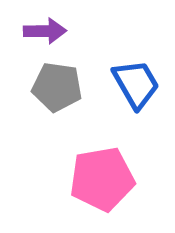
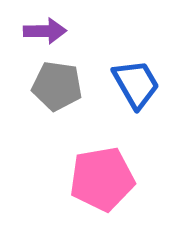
gray pentagon: moved 1 px up
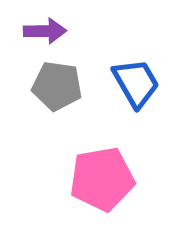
blue trapezoid: moved 1 px up
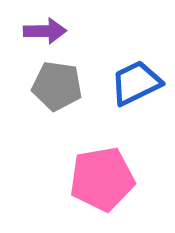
blue trapezoid: rotated 86 degrees counterclockwise
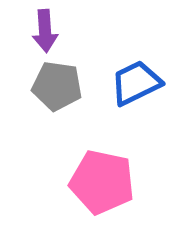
purple arrow: rotated 87 degrees clockwise
pink pentagon: moved 3 px down; rotated 22 degrees clockwise
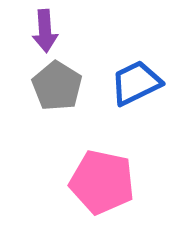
gray pentagon: rotated 24 degrees clockwise
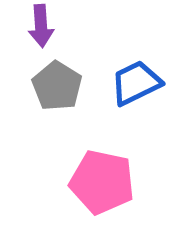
purple arrow: moved 4 px left, 5 px up
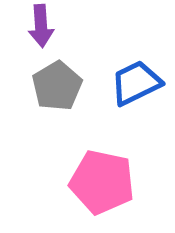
gray pentagon: rotated 9 degrees clockwise
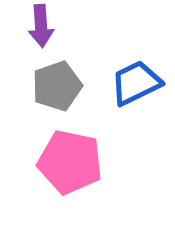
gray pentagon: rotated 12 degrees clockwise
pink pentagon: moved 32 px left, 20 px up
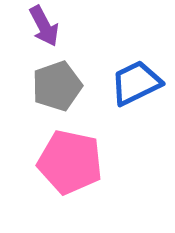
purple arrow: moved 3 px right; rotated 24 degrees counterclockwise
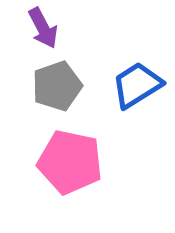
purple arrow: moved 1 px left, 2 px down
blue trapezoid: moved 1 px right, 2 px down; rotated 6 degrees counterclockwise
